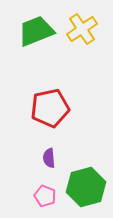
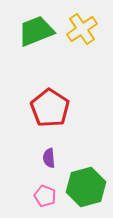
red pentagon: rotated 27 degrees counterclockwise
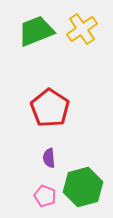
green hexagon: moved 3 px left
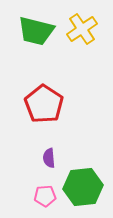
green trapezoid: rotated 144 degrees counterclockwise
red pentagon: moved 6 px left, 4 px up
green hexagon: rotated 9 degrees clockwise
pink pentagon: rotated 25 degrees counterclockwise
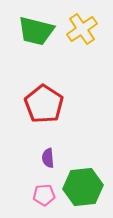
purple semicircle: moved 1 px left
pink pentagon: moved 1 px left, 1 px up
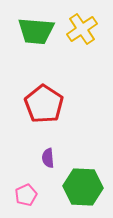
green trapezoid: rotated 9 degrees counterclockwise
green hexagon: rotated 9 degrees clockwise
pink pentagon: moved 18 px left; rotated 20 degrees counterclockwise
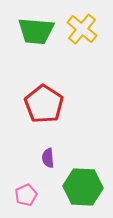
yellow cross: rotated 16 degrees counterclockwise
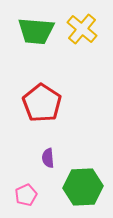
red pentagon: moved 2 px left, 1 px up
green hexagon: rotated 6 degrees counterclockwise
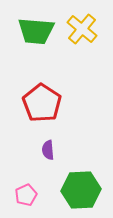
purple semicircle: moved 8 px up
green hexagon: moved 2 px left, 3 px down
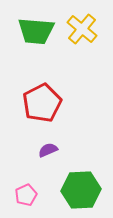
red pentagon: rotated 12 degrees clockwise
purple semicircle: rotated 72 degrees clockwise
